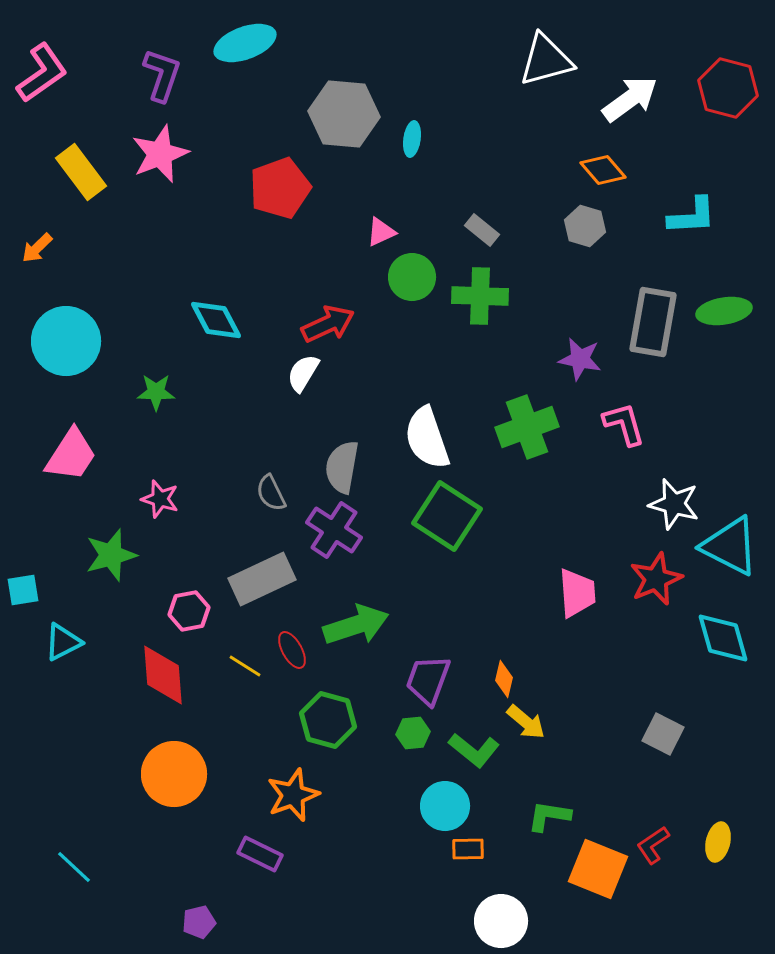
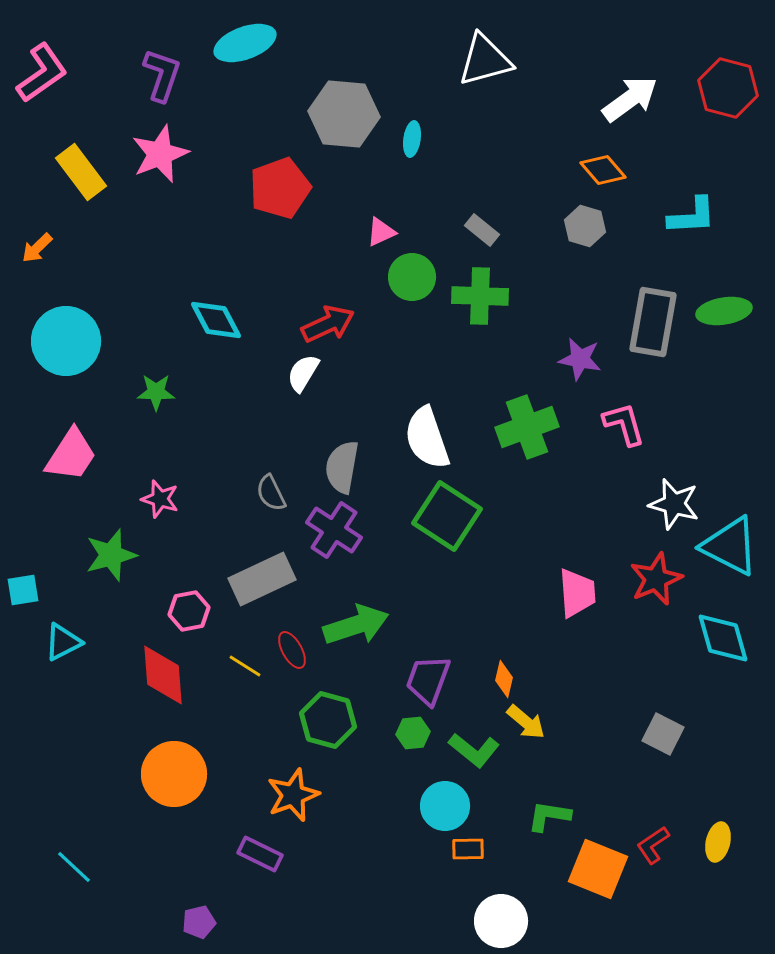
white triangle at (546, 60): moved 61 px left
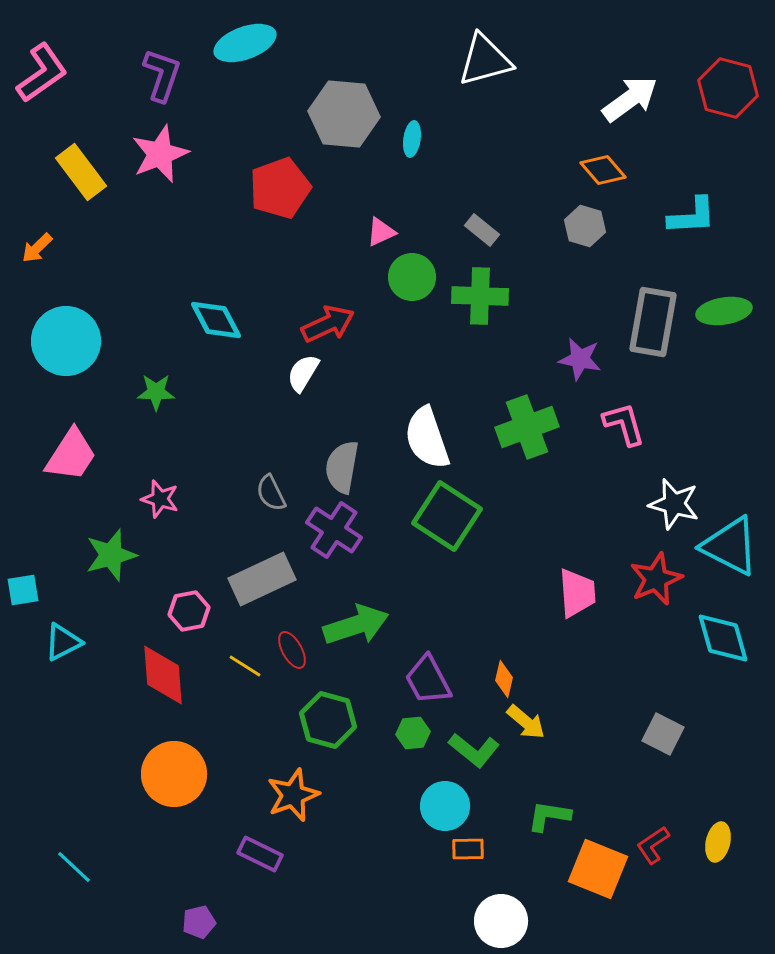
purple trapezoid at (428, 680): rotated 48 degrees counterclockwise
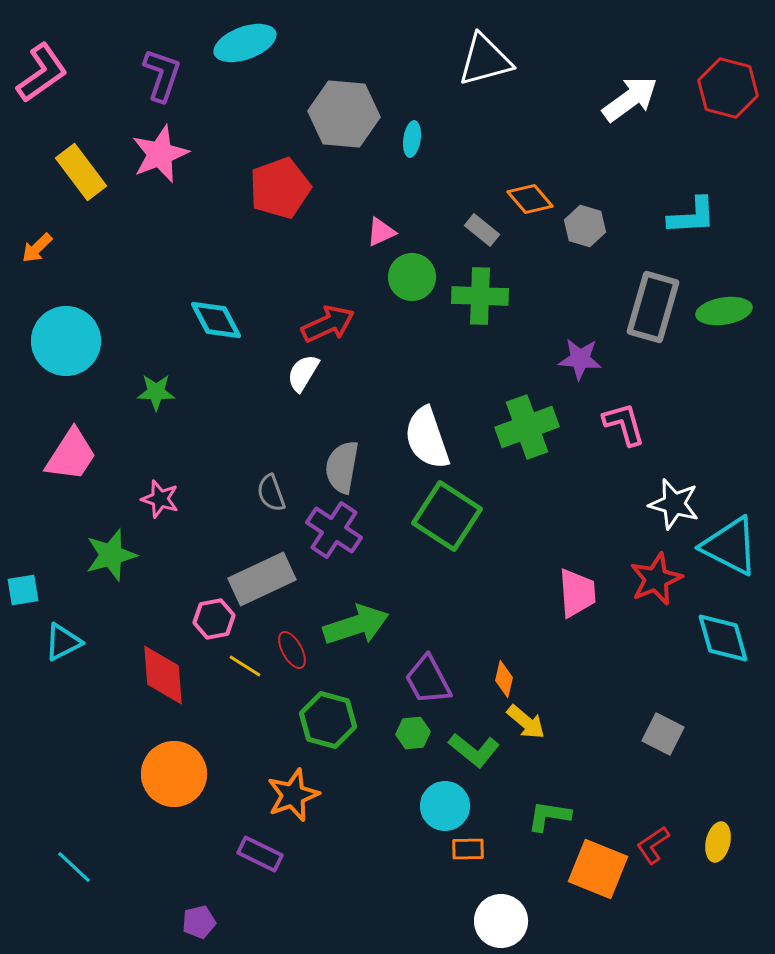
orange diamond at (603, 170): moved 73 px left, 29 px down
gray rectangle at (653, 322): moved 15 px up; rotated 6 degrees clockwise
purple star at (580, 359): rotated 6 degrees counterclockwise
gray semicircle at (271, 493): rotated 6 degrees clockwise
pink hexagon at (189, 611): moved 25 px right, 8 px down
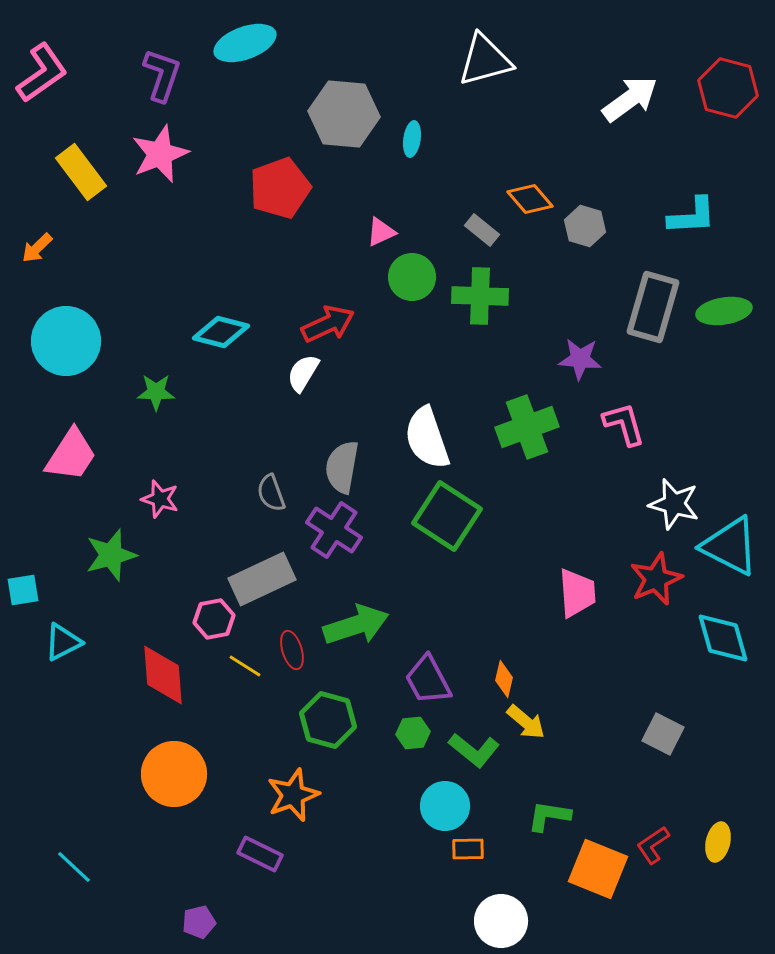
cyan diamond at (216, 320): moved 5 px right, 12 px down; rotated 48 degrees counterclockwise
red ellipse at (292, 650): rotated 12 degrees clockwise
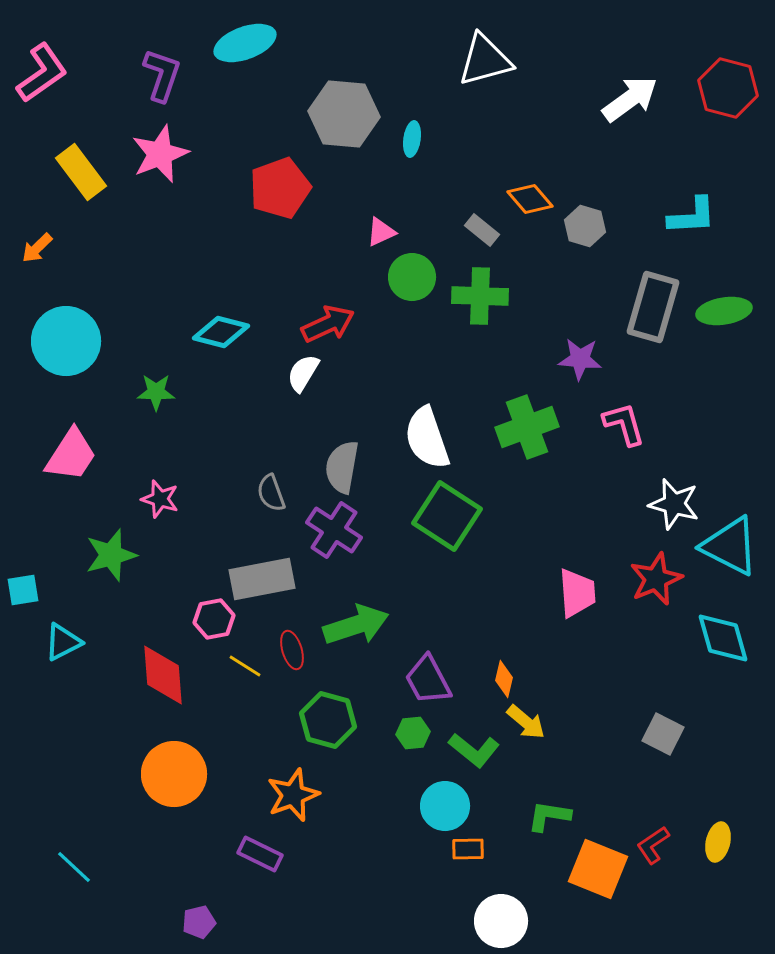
gray rectangle at (262, 579): rotated 14 degrees clockwise
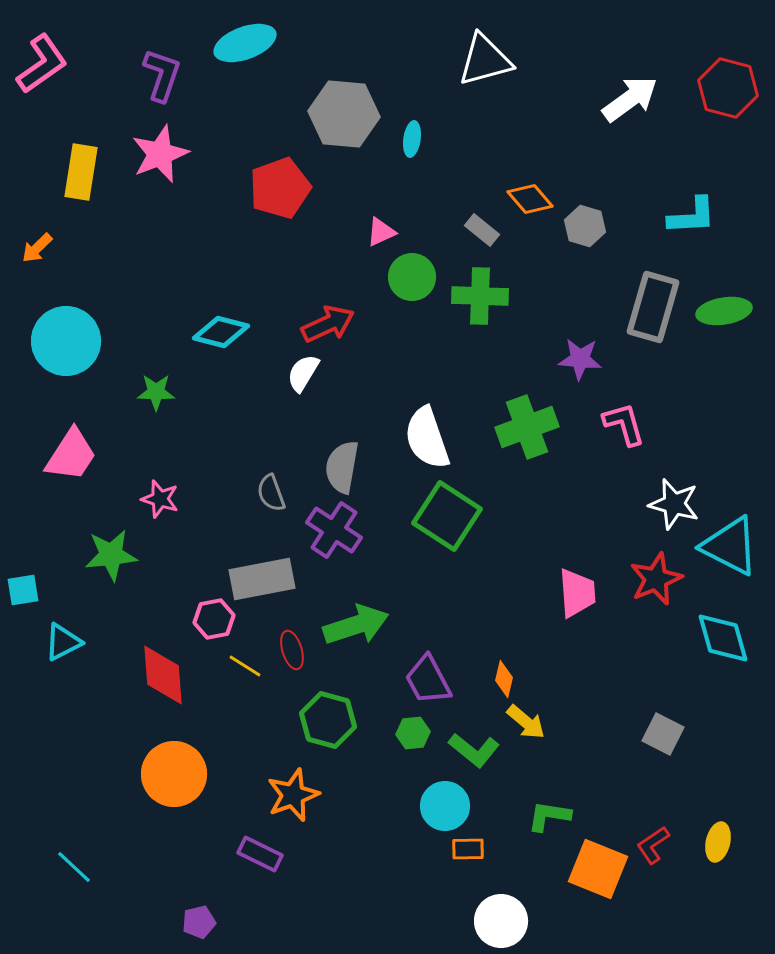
pink L-shape at (42, 73): moved 9 px up
yellow rectangle at (81, 172): rotated 46 degrees clockwise
green star at (111, 555): rotated 10 degrees clockwise
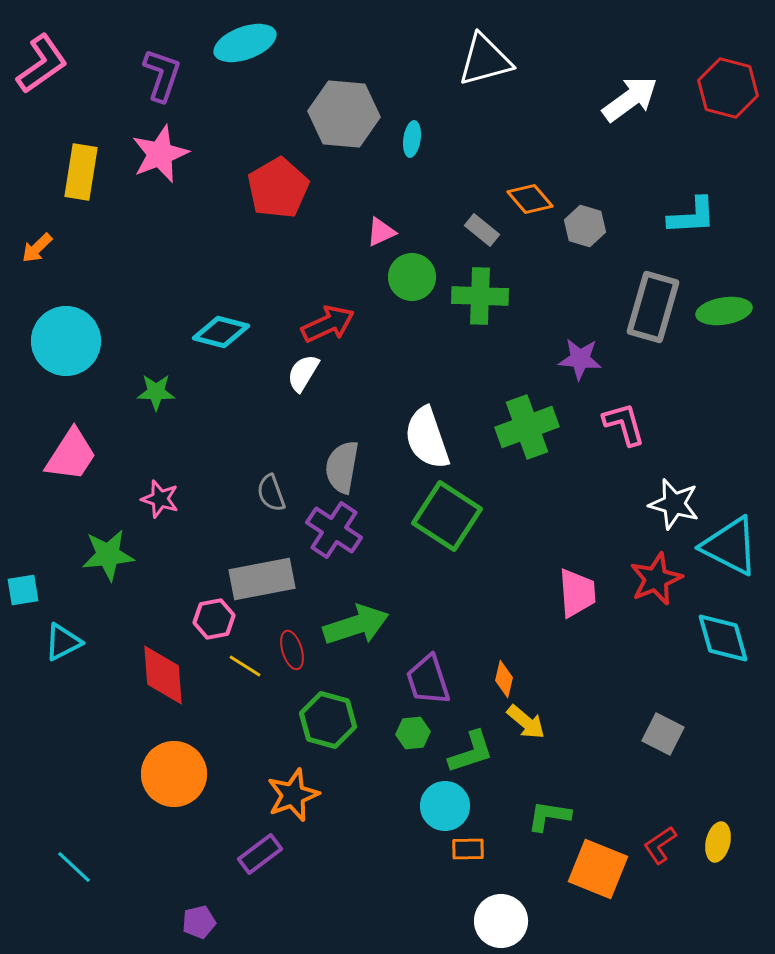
red pentagon at (280, 188): moved 2 px left; rotated 10 degrees counterclockwise
green star at (111, 555): moved 3 px left
purple trapezoid at (428, 680): rotated 10 degrees clockwise
green L-shape at (474, 750): moved 3 px left, 2 px down; rotated 57 degrees counterclockwise
red L-shape at (653, 845): moved 7 px right
purple rectangle at (260, 854): rotated 63 degrees counterclockwise
